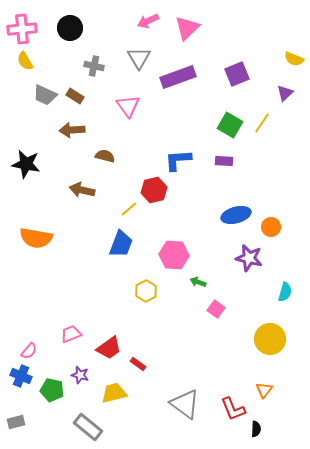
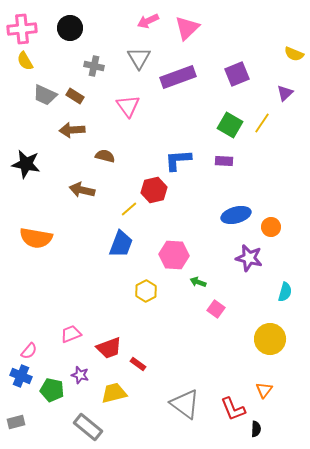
yellow semicircle at (294, 59): moved 5 px up
red trapezoid at (109, 348): rotated 16 degrees clockwise
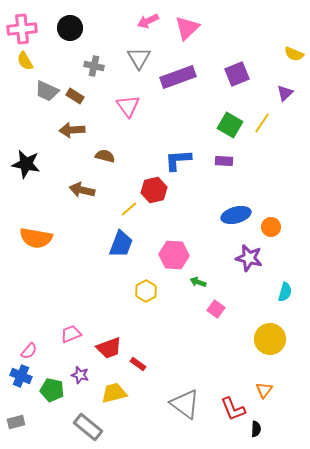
gray trapezoid at (45, 95): moved 2 px right, 4 px up
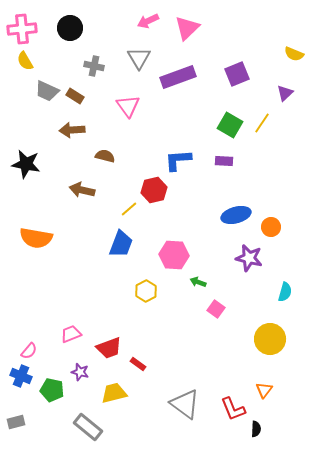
purple star at (80, 375): moved 3 px up
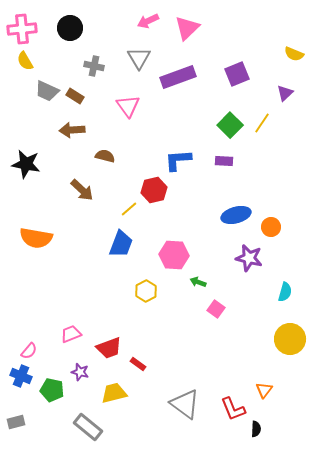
green square at (230, 125): rotated 15 degrees clockwise
brown arrow at (82, 190): rotated 150 degrees counterclockwise
yellow circle at (270, 339): moved 20 px right
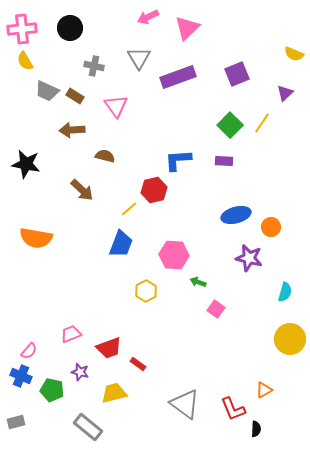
pink arrow at (148, 21): moved 4 px up
pink triangle at (128, 106): moved 12 px left
orange triangle at (264, 390): rotated 24 degrees clockwise
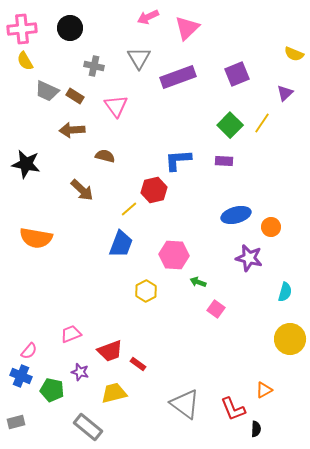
red trapezoid at (109, 348): moved 1 px right, 3 px down
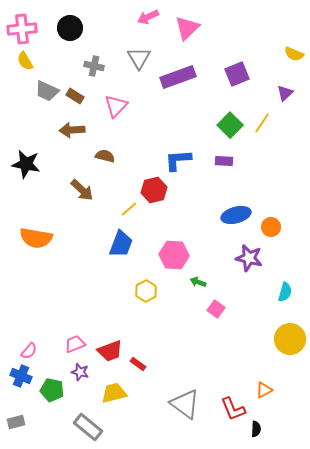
pink triangle at (116, 106): rotated 20 degrees clockwise
pink trapezoid at (71, 334): moved 4 px right, 10 px down
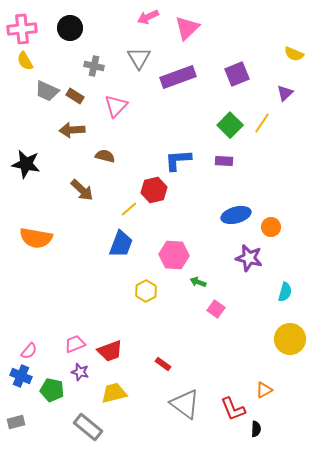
red rectangle at (138, 364): moved 25 px right
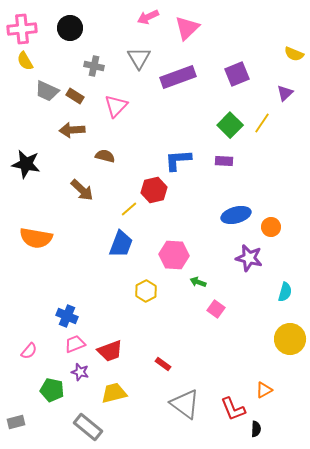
blue cross at (21, 376): moved 46 px right, 60 px up
